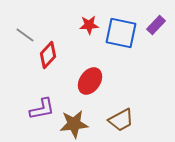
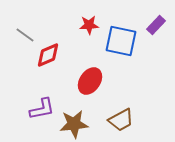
blue square: moved 8 px down
red diamond: rotated 24 degrees clockwise
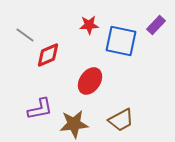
purple L-shape: moved 2 px left
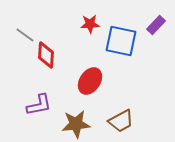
red star: moved 1 px right, 1 px up
red diamond: moved 2 px left; rotated 64 degrees counterclockwise
purple L-shape: moved 1 px left, 4 px up
brown trapezoid: moved 1 px down
brown star: moved 2 px right
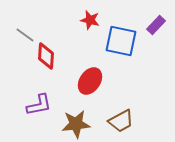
red star: moved 4 px up; rotated 18 degrees clockwise
red diamond: moved 1 px down
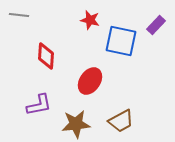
gray line: moved 6 px left, 20 px up; rotated 30 degrees counterclockwise
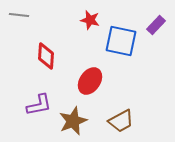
brown star: moved 3 px left, 3 px up; rotated 16 degrees counterclockwise
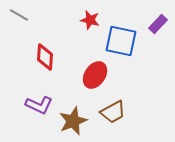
gray line: rotated 24 degrees clockwise
purple rectangle: moved 2 px right, 1 px up
red diamond: moved 1 px left, 1 px down
red ellipse: moved 5 px right, 6 px up
purple L-shape: rotated 36 degrees clockwise
brown trapezoid: moved 8 px left, 9 px up
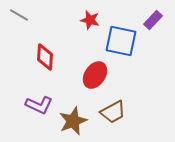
purple rectangle: moved 5 px left, 4 px up
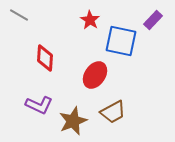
red star: rotated 18 degrees clockwise
red diamond: moved 1 px down
